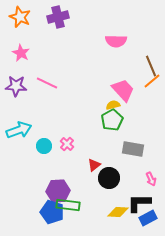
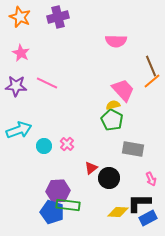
green pentagon: rotated 15 degrees counterclockwise
red triangle: moved 3 px left, 3 px down
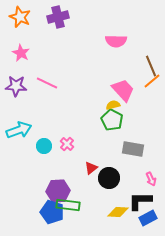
black L-shape: moved 1 px right, 2 px up
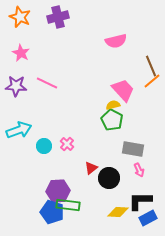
pink semicircle: rotated 15 degrees counterclockwise
pink arrow: moved 12 px left, 9 px up
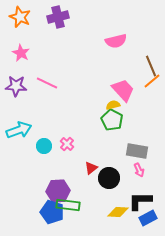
gray rectangle: moved 4 px right, 2 px down
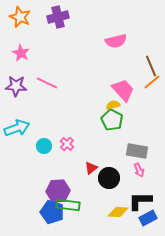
orange line: moved 1 px down
cyan arrow: moved 2 px left, 2 px up
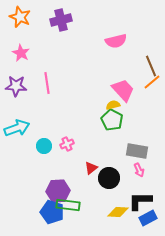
purple cross: moved 3 px right, 3 px down
pink line: rotated 55 degrees clockwise
pink cross: rotated 24 degrees clockwise
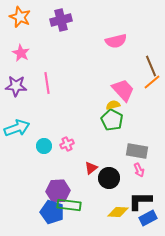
green rectangle: moved 1 px right
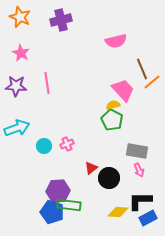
brown line: moved 9 px left, 3 px down
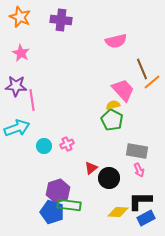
purple cross: rotated 20 degrees clockwise
pink line: moved 15 px left, 17 px down
purple hexagon: rotated 15 degrees counterclockwise
blue rectangle: moved 2 px left
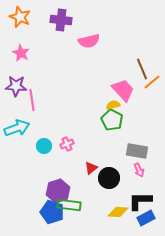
pink semicircle: moved 27 px left
